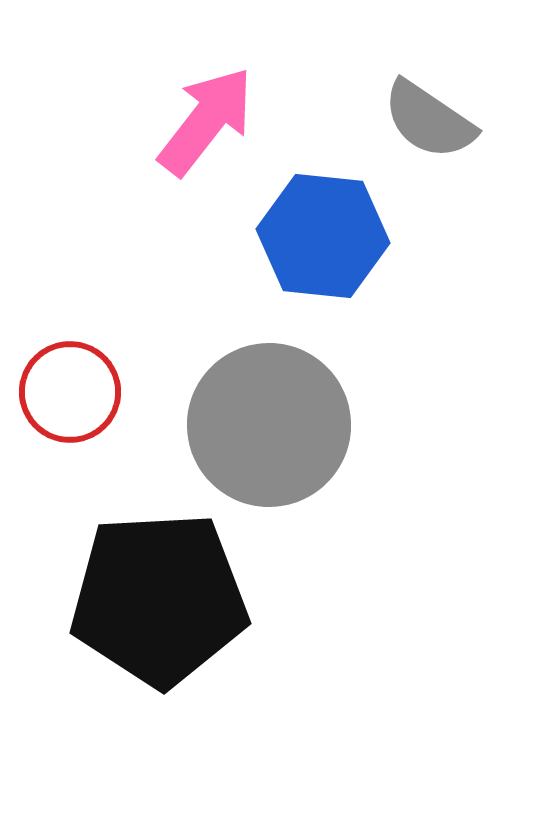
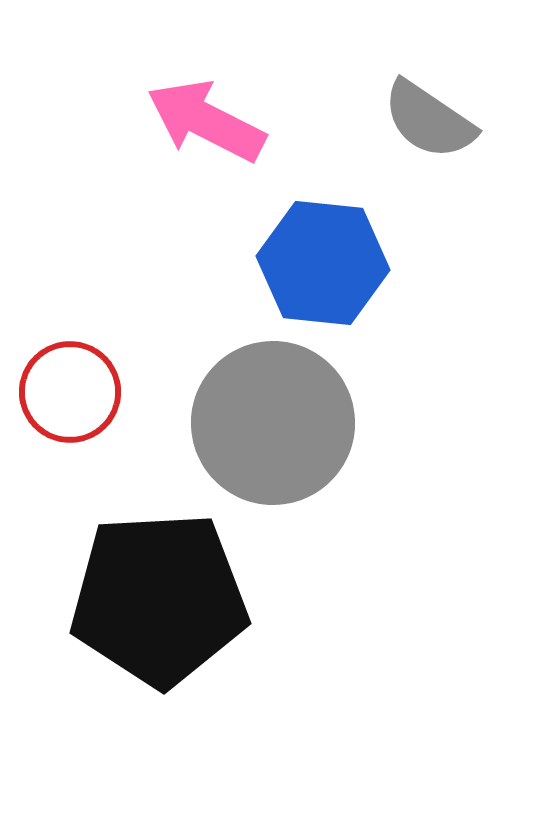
pink arrow: rotated 101 degrees counterclockwise
blue hexagon: moved 27 px down
gray circle: moved 4 px right, 2 px up
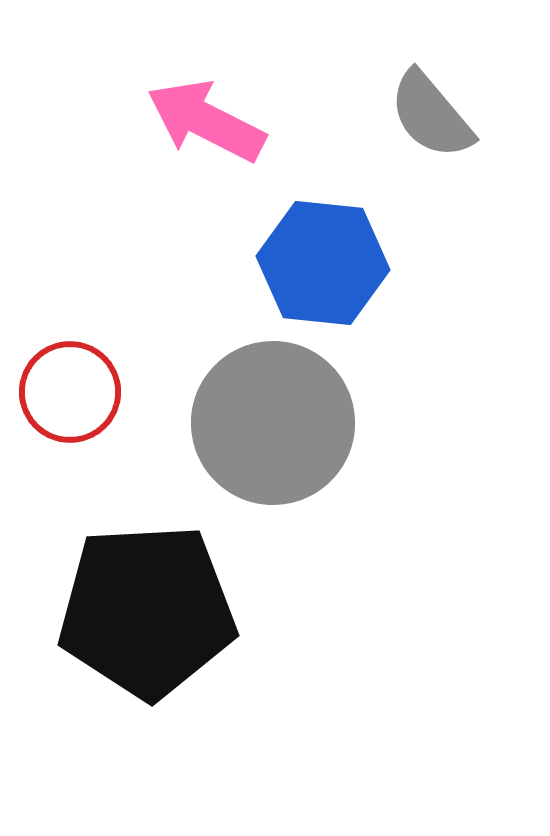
gray semicircle: moved 2 px right, 5 px up; rotated 16 degrees clockwise
black pentagon: moved 12 px left, 12 px down
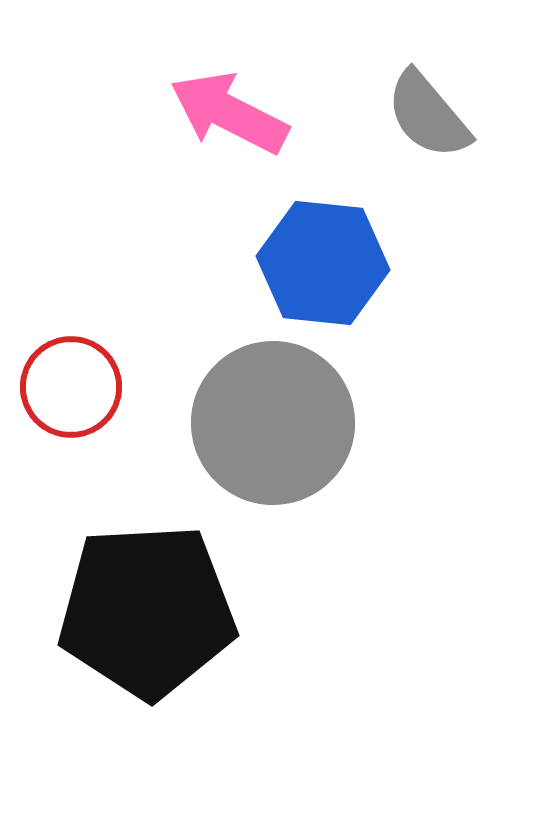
gray semicircle: moved 3 px left
pink arrow: moved 23 px right, 8 px up
red circle: moved 1 px right, 5 px up
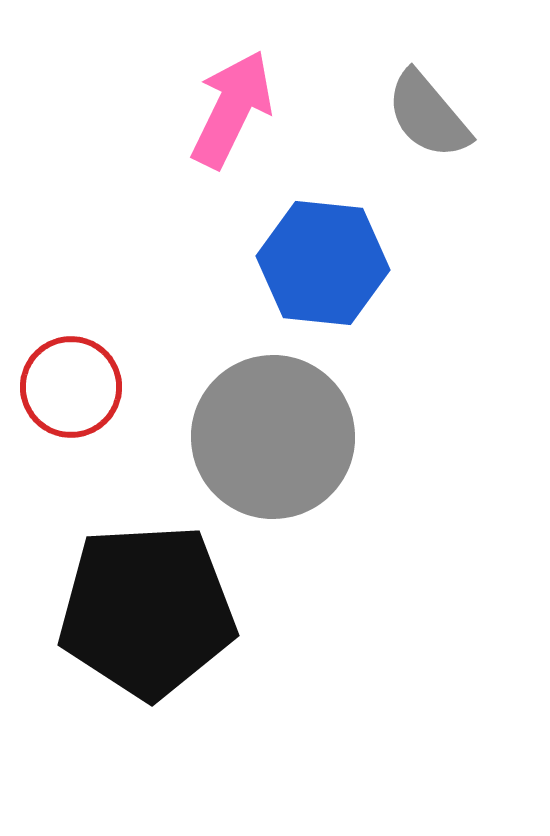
pink arrow: moved 3 px right, 4 px up; rotated 89 degrees clockwise
gray circle: moved 14 px down
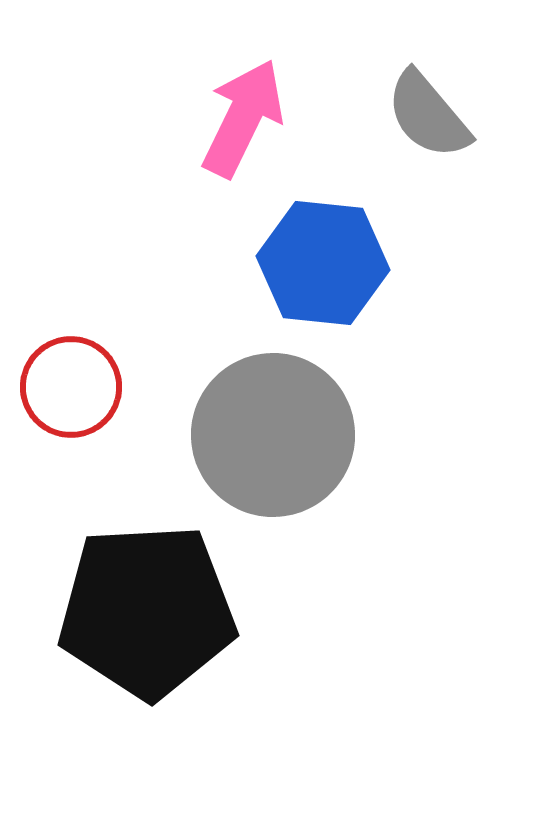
pink arrow: moved 11 px right, 9 px down
gray circle: moved 2 px up
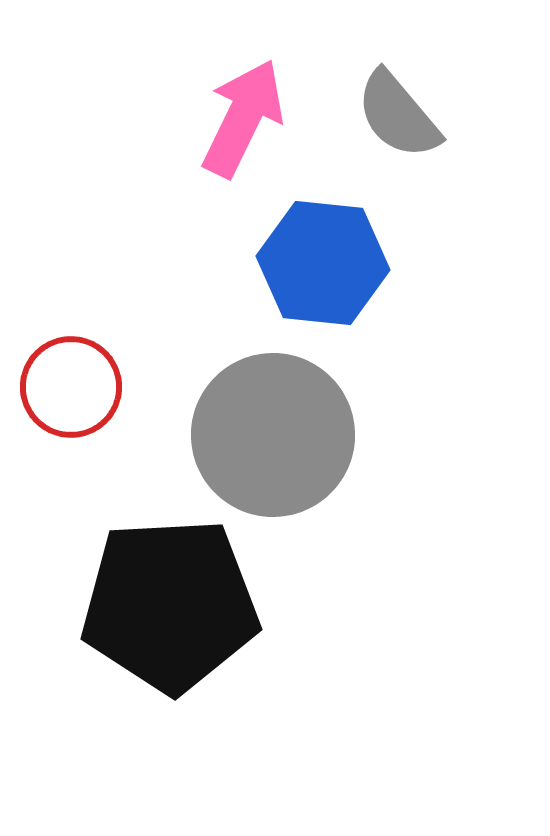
gray semicircle: moved 30 px left
black pentagon: moved 23 px right, 6 px up
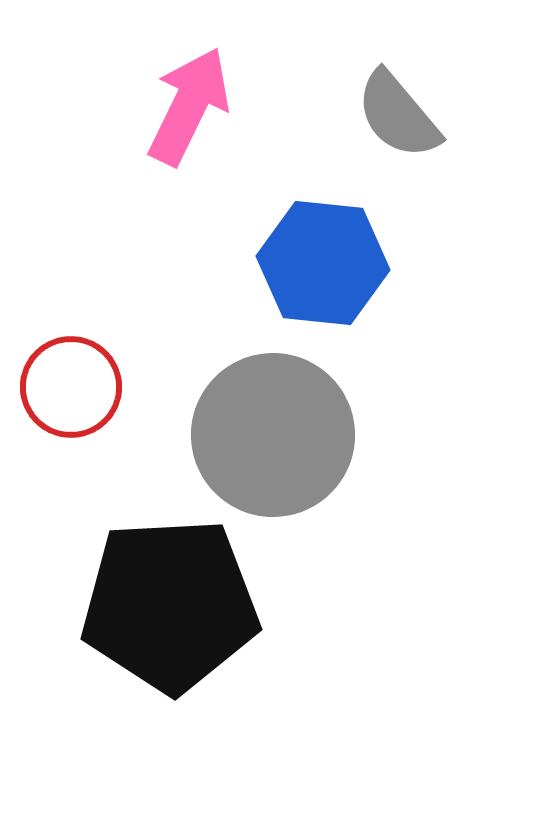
pink arrow: moved 54 px left, 12 px up
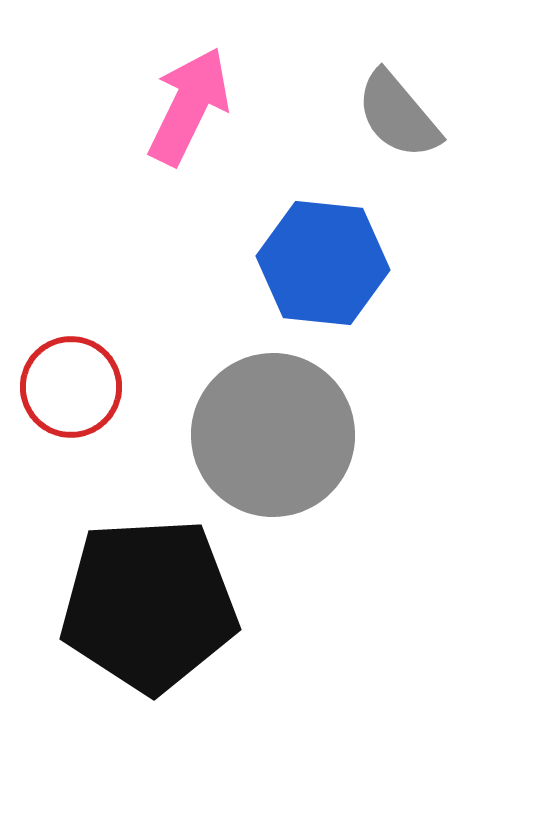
black pentagon: moved 21 px left
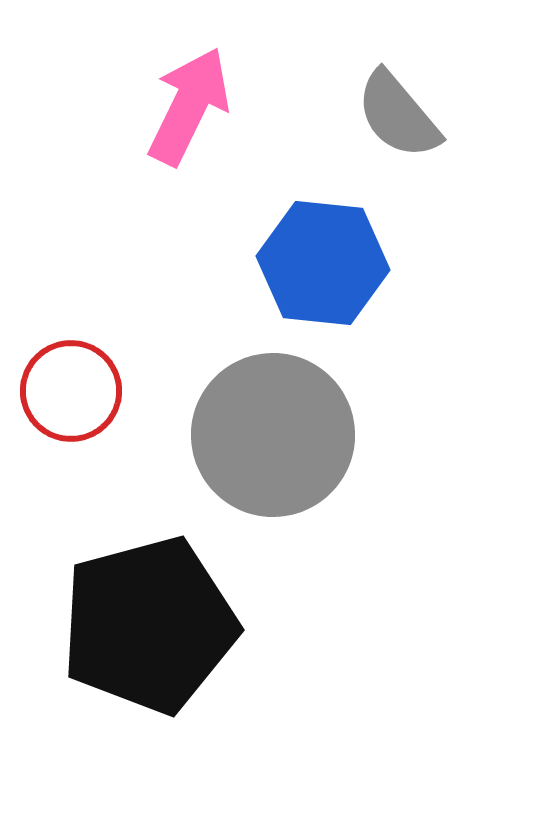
red circle: moved 4 px down
black pentagon: moved 20 px down; rotated 12 degrees counterclockwise
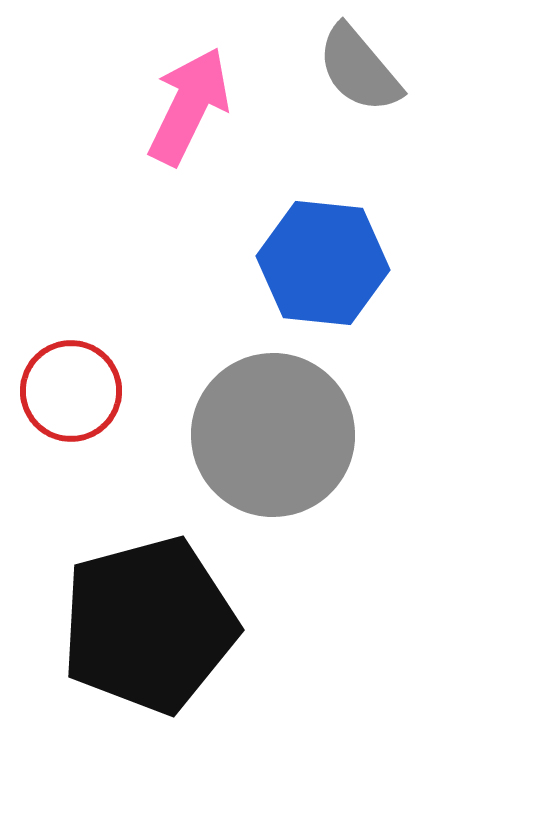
gray semicircle: moved 39 px left, 46 px up
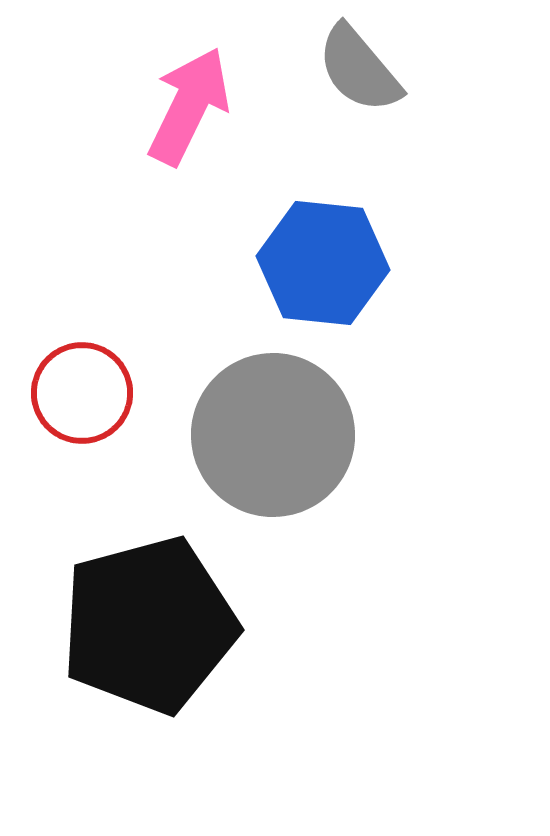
red circle: moved 11 px right, 2 px down
